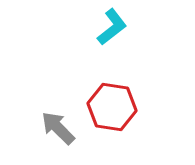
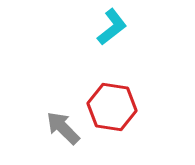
gray arrow: moved 5 px right
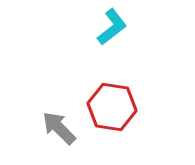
gray arrow: moved 4 px left
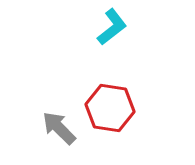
red hexagon: moved 2 px left, 1 px down
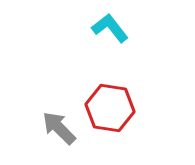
cyan L-shape: moved 2 px left, 1 px down; rotated 90 degrees counterclockwise
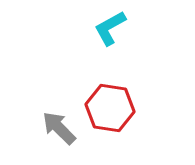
cyan L-shape: rotated 81 degrees counterclockwise
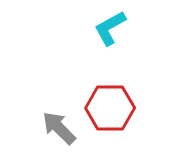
red hexagon: rotated 9 degrees counterclockwise
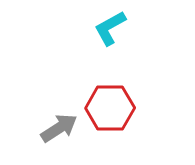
gray arrow: rotated 102 degrees clockwise
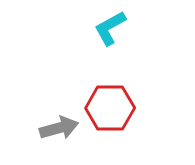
gray arrow: rotated 18 degrees clockwise
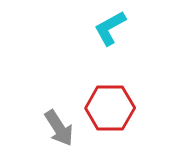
gray arrow: rotated 72 degrees clockwise
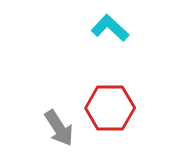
cyan L-shape: rotated 72 degrees clockwise
